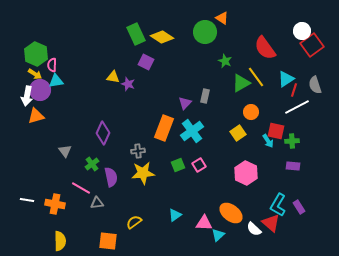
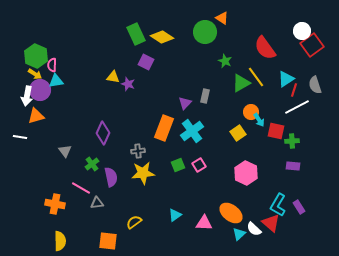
green hexagon at (36, 54): moved 2 px down
cyan arrow at (268, 141): moved 9 px left, 21 px up
white line at (27, 200): moved 7 px left, 63 px up
cyan triangle at (218, 235): moved 21 px right, 1 px up
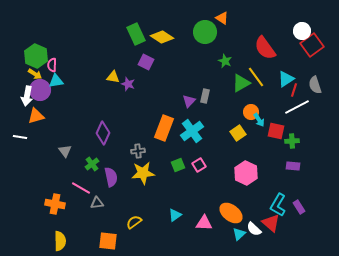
purple triangle at (185, 103): moved 4 px right, 2 px up
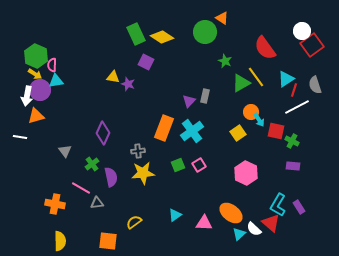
green cross at (292, 141): rotated 32 degrees clockwise
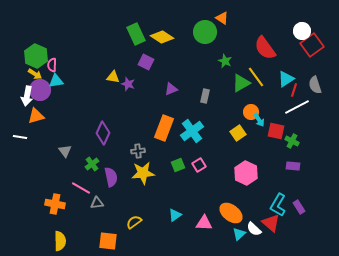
purple triangle at (189, 101): moved 18 px left, 12 px up; rotated 24 degrees clockwise
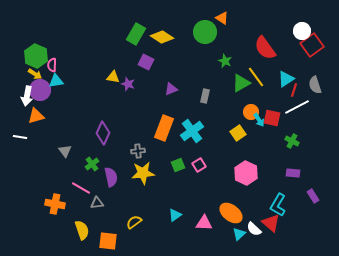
green rectangle at (136, 34): rotated 55 degrees clockwise
red square at (276, 131): moved 4 px left, 13 px up
purple rectangle at (293, 166): moved 7 px down
purple rectangle at (299, 207): moved 14 px right, 11 px up
yellow semicircle at (60, 241): moved 22 px right, 11 px up; rotated 18 degrees counterclockwise
